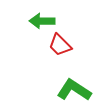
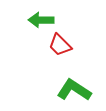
green arrow: moved 1 px left, 1 px up
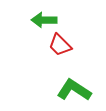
green arrow: moved 3 px right
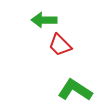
green L-shape: moved 1 px right
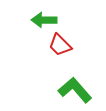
green L-shape: rotated 16 degrees clockwise
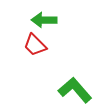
red trapezoid: moved 25 px left
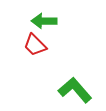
green arrow: moved 1 px down
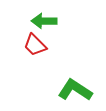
green L-shape: rotated 16 degrees counterclockwise
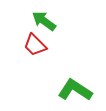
green arrow: rotated 35 degrees clockwise
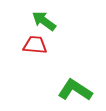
red trapezoid: rotated 140 degrees clockwise
